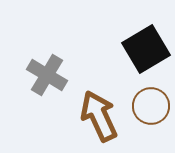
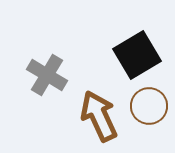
black square: moved 9 px left, 6 px down
brown circle: moved 2 px left
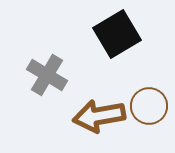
black square: moved 20 px left, 21 px up
brown arrow: rotated 75 degrees counterclockwise
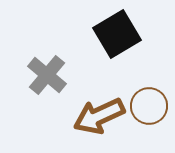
gray cross: rotated 9 degrees clockwise
brown arrow: rotated 15 degrees counterclockwise
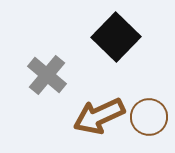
black square: moved 1 px left, 3 px down; rotated 15 degrees counterclockwise
brown circle: moved 11 px down
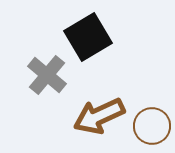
black square: moved 28 px left; rotated 15 degrees clockwise
brown circle: moved 3 px right, 9 px down
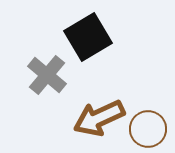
brown arrow: moved 2 px down
brown circle: moved 4 px left, 3 px down
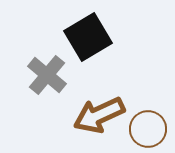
brown arrow: moved 3 px up
